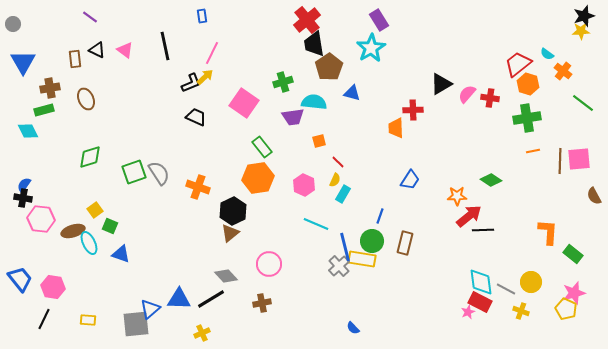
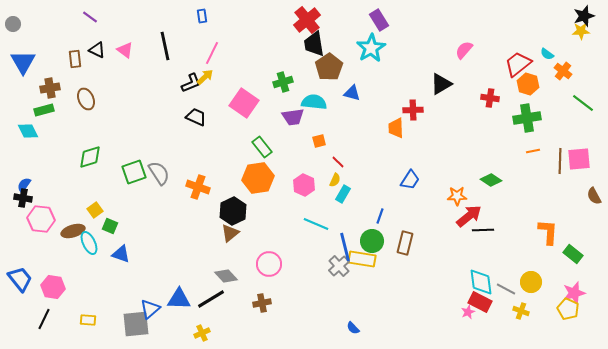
pink semicircle at (467, 94): moved 3 px left, 44 px up
yellow pentagon at (566, 309): moved 2 px right
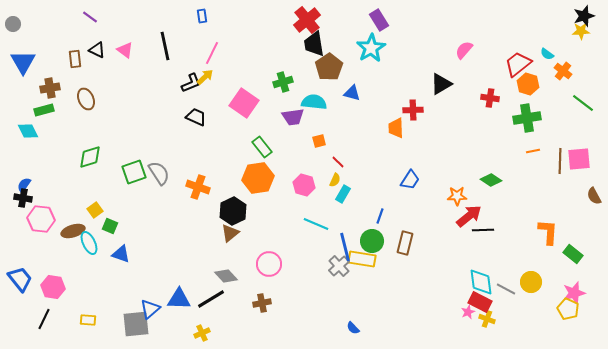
pink hexagon at (304, 185): rotated 10 degrees counterclockwise
yellow cross at (521, 311): moved 34 px left, 8 px down
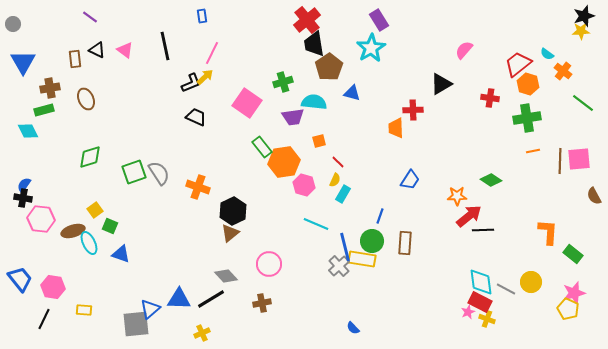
pink square at (244, 103): moved 3 px right
orange hexagon at (258, 178): moved 26 px right, 16 px up
brown rectangle at (405, 243): rotated 10 degrees counterclockwise
yellow rectangle at (88, 320): moved 4 px left, 10 px up
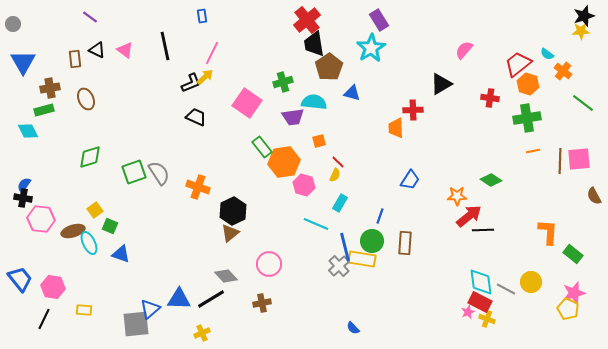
yellow semicircle at (335, 180): moved 5 px up
cyan rectangle at (343, 194): moved 3 px left, 9 px down
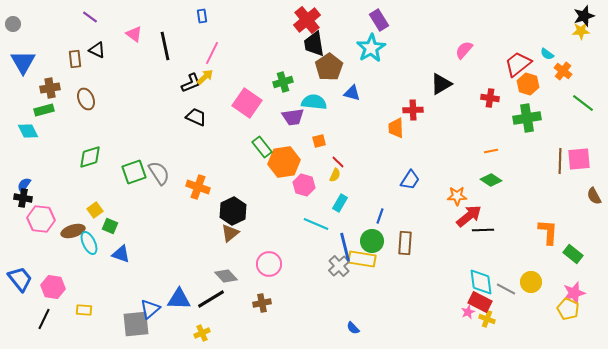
pink triangle at (125, 50): moved 9 px right, 16 px up
orange line at (533, 151): moved 42 px left
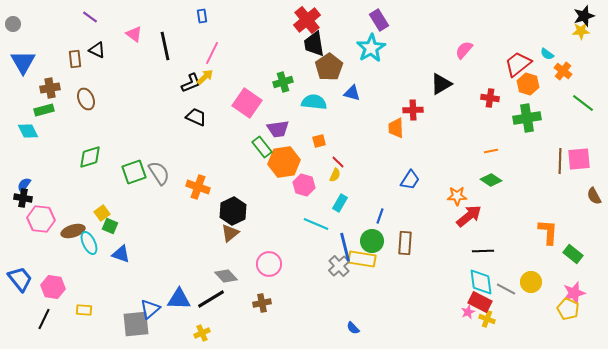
purple trapezoid at (293, 117): moved 15 px left, 12 px down
yellow square at (95, 210): moved 7 px right, 3 px down
black line at (483, 230): moved 21 px down
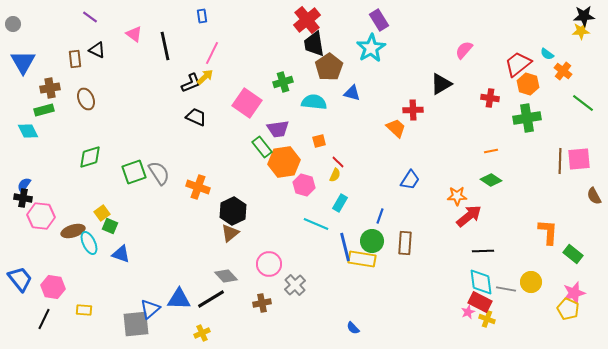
black star at (584, 16): rotated 15 degrees clockwise
orange trapezoid at (396, 128): rotated 135 degrees clockwise
pink hexagon at (41, 219): moved 3 px up
gray cross at (339, 266): moved 44 px left, 19 px down
gray line at (506, 289): rotated 18 degrees counterclockwise
